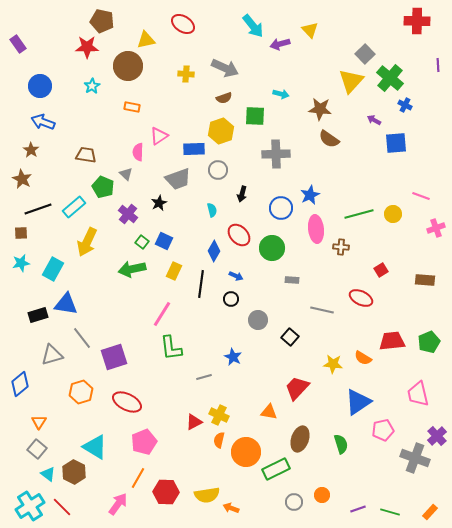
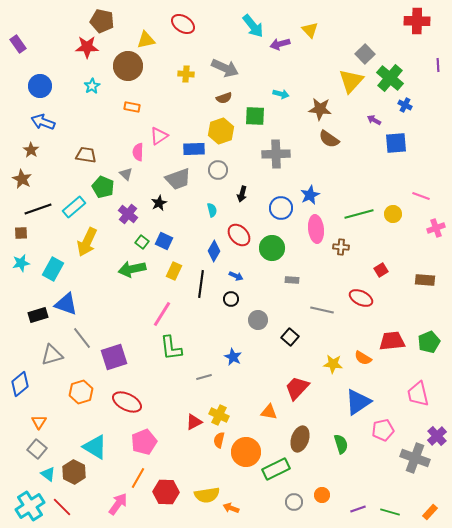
blue triangle at (66, 304): rotated 10 degrees clockwise
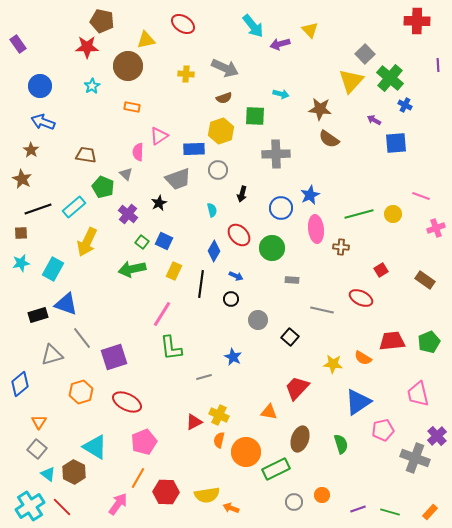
brown rectangle at (425, 280): rotated 30 degrees clockwise
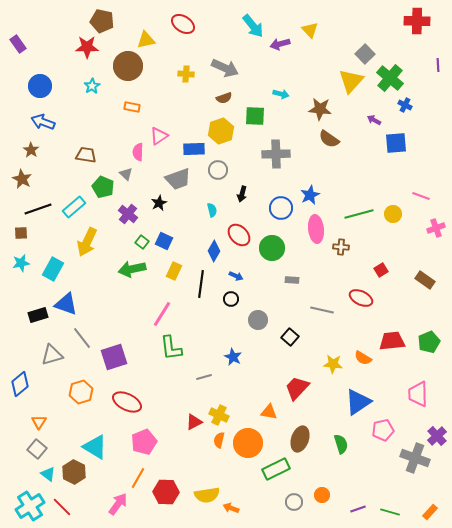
pink trapezoid at (418, 394): rotated 12 degrees clockwise
orange circle at (246, 452): moved 2 px right, 9 px up
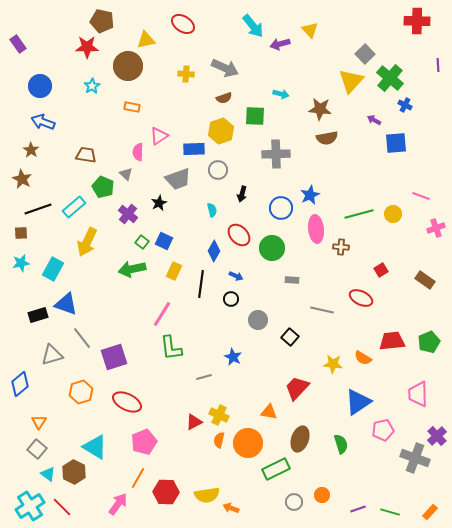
brown semicircle at (329, 139): moved 2 px left, 1 px up; rotated 45 degrees counterclockwise
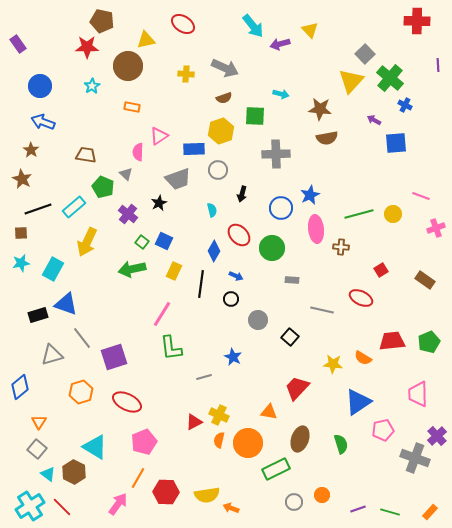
blue diamond at (20, 384): moved 3 px down
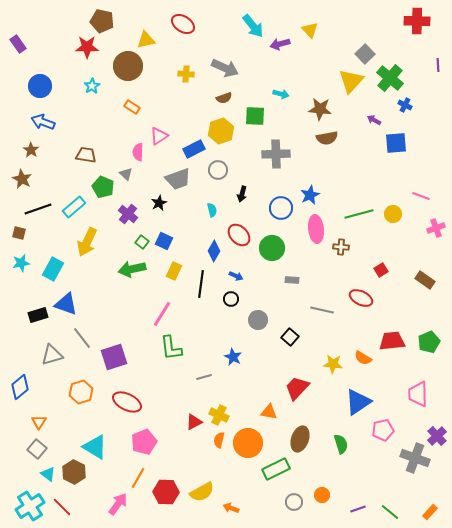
orange rectangle at (132, 107): rotated 21 degrees clockwise
blue rectangle at (194, 149): rotated 25 degrees counterclockwise
brown square at (21, 233): moved 2 px left; rotated 16 degrees clockwise
yellow semicircle at (207, 495): moved 5 px left, 3 px up; rotated 20 degrees counterclockwise
green line at (390, 512): rotated 24 degrees clockwise
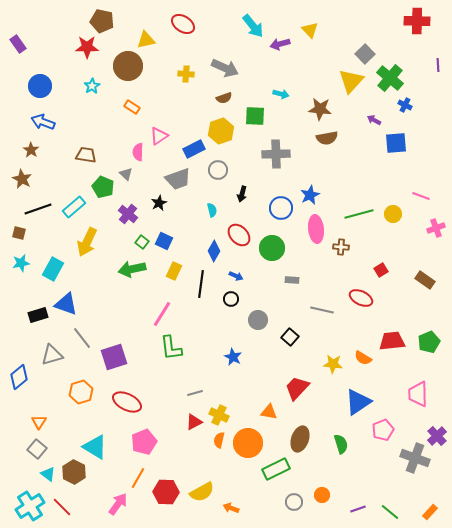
gray line at (204, 377): moved 9 px left, 16 px down
blue diamond at (20, 387): moved 1 px left, 10 px up
pink pentagon at (383, 430): rotated 10 degrees counterclockwise
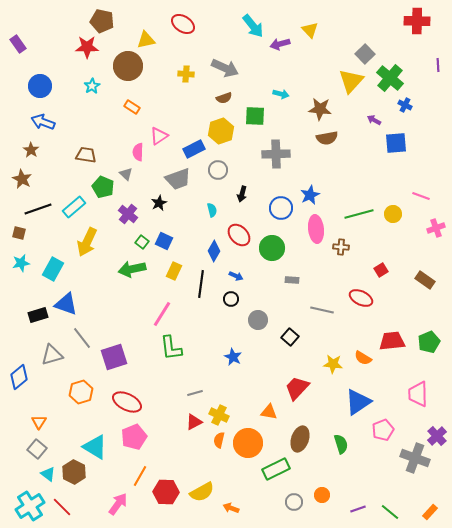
pink pentagon at (144, 442): moved 10 px left, 5 px up
orange line at (138, 478): moved 2 px right, 2 px up
